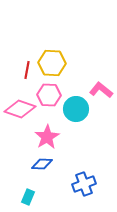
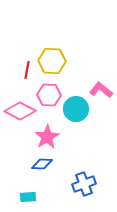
yellow hexagon: moved 2 px up
pink diamond: moved 2 px down; rotated 8 degrees clockwise
cyan rectangle: rotated 63 degrees clockwise
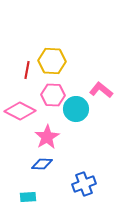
pink hexagon: moved 4 px right
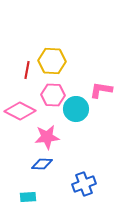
pink L-shape: rotated 30 degrees counterclockwise
pink star: rotated 25 degrees clockwise
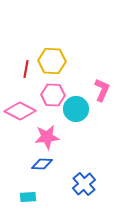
red line: moved 1 px left, 1 px up
pink L-shape: moved 1 px right; rotated 105 degrees clockwise
blue cross: rotated 20 degrees counterclockwise
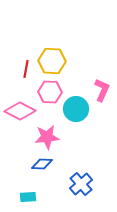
pink hexagon: moved 3 px left, 3 px up
blue cross: moved 3 px left
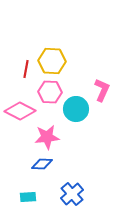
blue cross: moved 9 px left, 10 px down
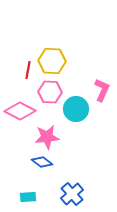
red line: moved 2 px right, 1 px down
blue diamond: moved 2 px up; rotated 35 degrees clockwise
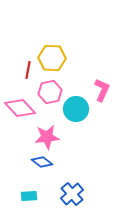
yellow hexagon: moved 3 px up
pink hexagon: rotated 15 degrees counterclockwise
pink diamond: moved 3 px up; rotated 20 degrees clockwise
cyan rectangle: moved 1 px right, 1 px up
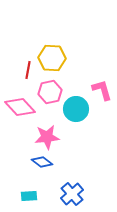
pink L-shape: rotated 40 degrees counterclockwise
pink diamond: moved 1 px up
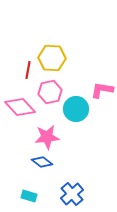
pink L-shape: rotated 65 degrees counterclockwise
cyan rectangle: rotated 21 degrees clockwise
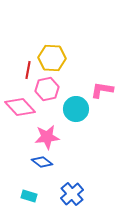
pink hexagon: moved 3 px left, 3 px up
